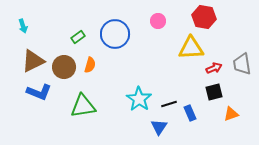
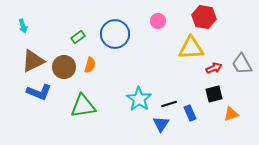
gray trapezoid: rotated 20 degrees counterclockwise
black square: moved 2 px down
blue triangle: moved 2 px right, 3 px up
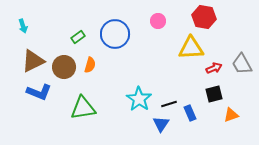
green triangle: moved 2 px down
orange triangle: moved 1 px down
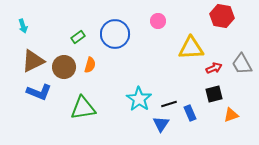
red hexagon: moved 18 px right, 1 px up
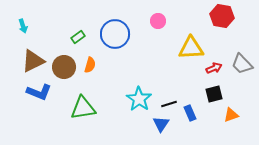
gray trapezoid: rotated 15 degrees counterclockwise
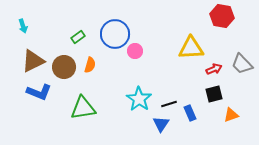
pink circle: moved 23 px left, 30 px down
red arrow: moved 1 px down
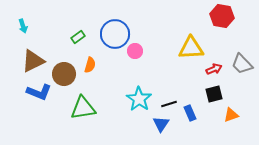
brown circle: moved 7 px down
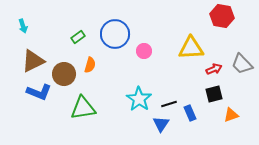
pink circle: moved 9 px right
